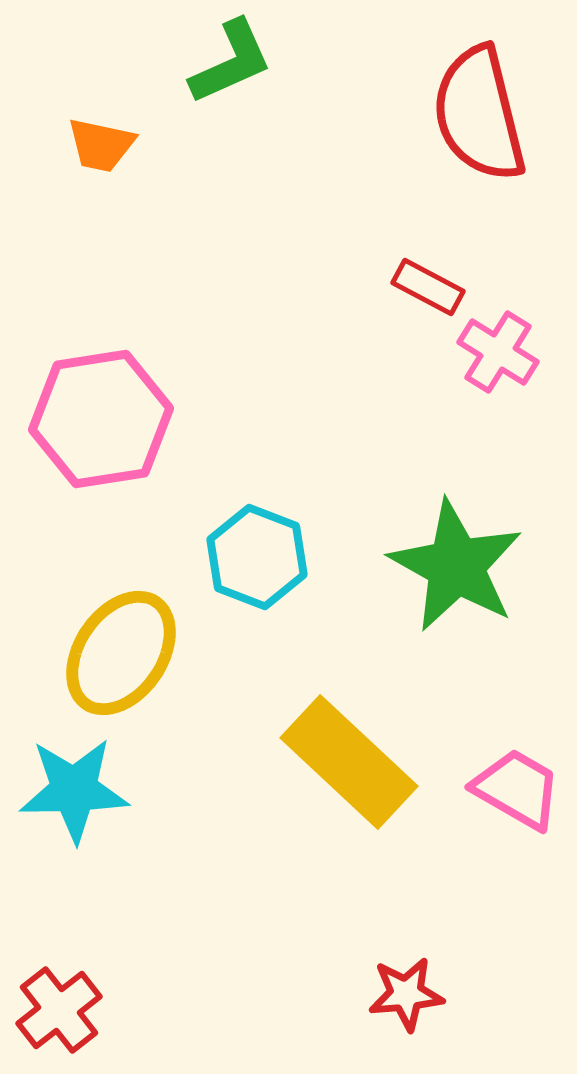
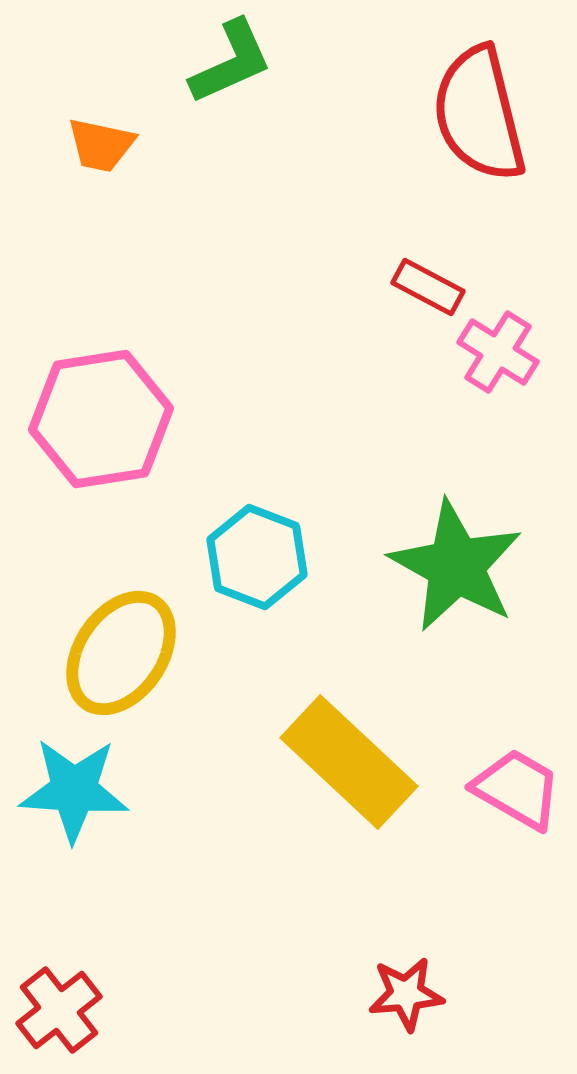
cyan star: rotated 5 degrees clockwise
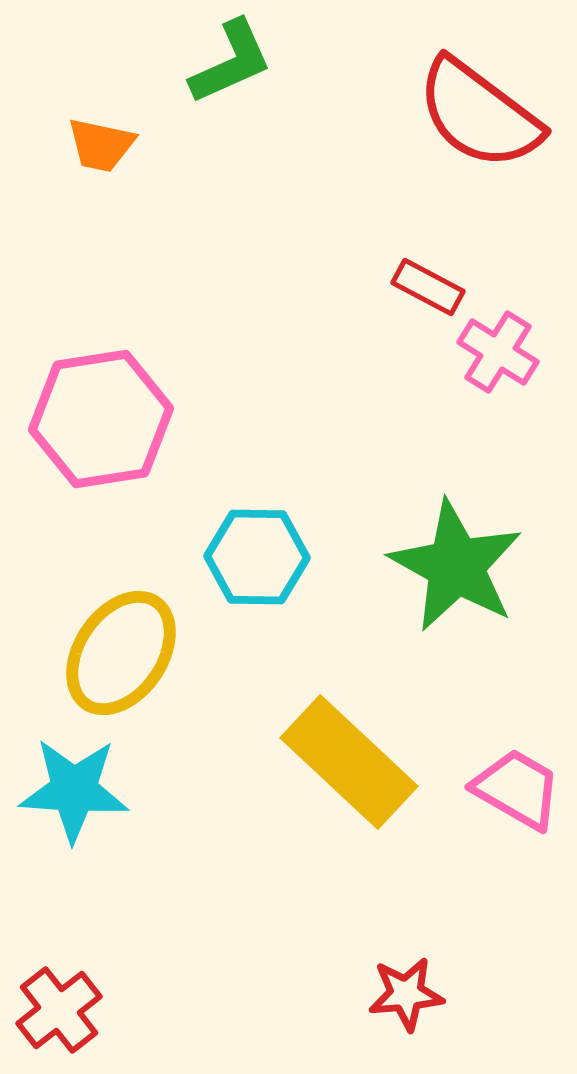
red semicircle: rotated 39 degrees counterclockwise
cyan hexagon: rotated 20 degrees counterclockwise
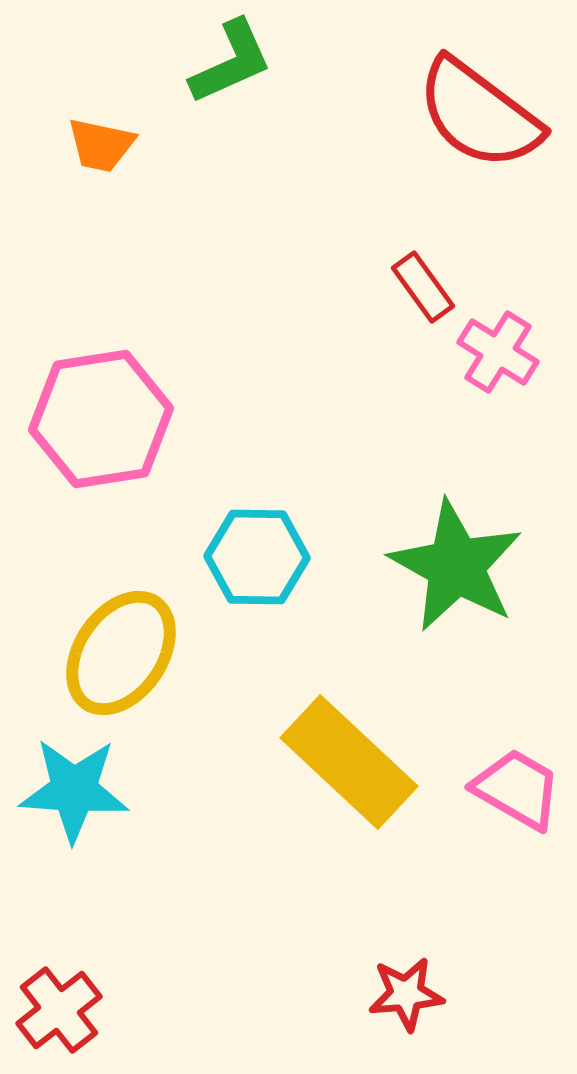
red rectangle: moved 5 px left; rotated 26 degrees clockwise
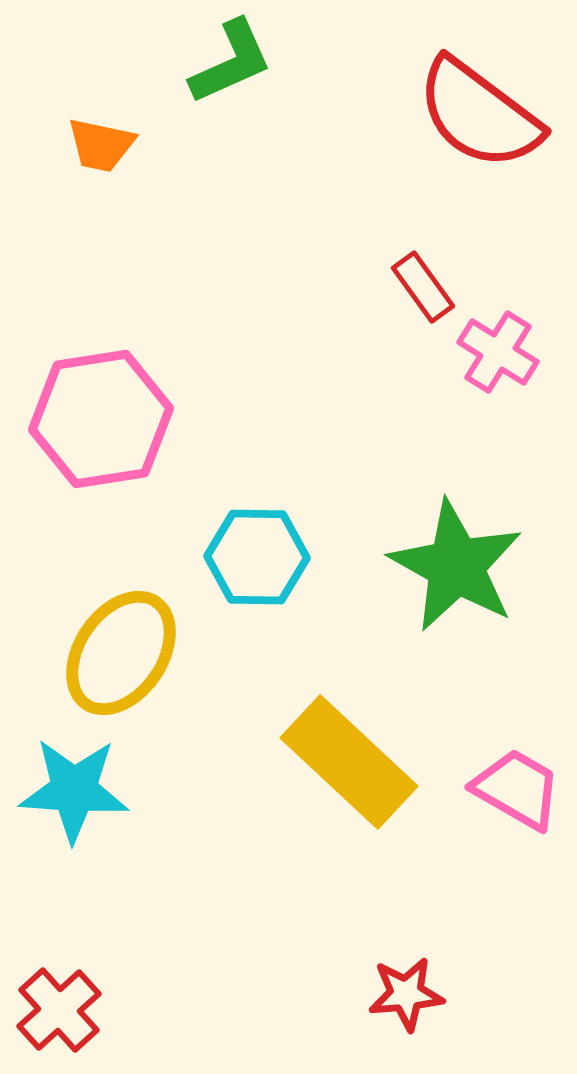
red cross: rotated 4 degrees counterclockwise
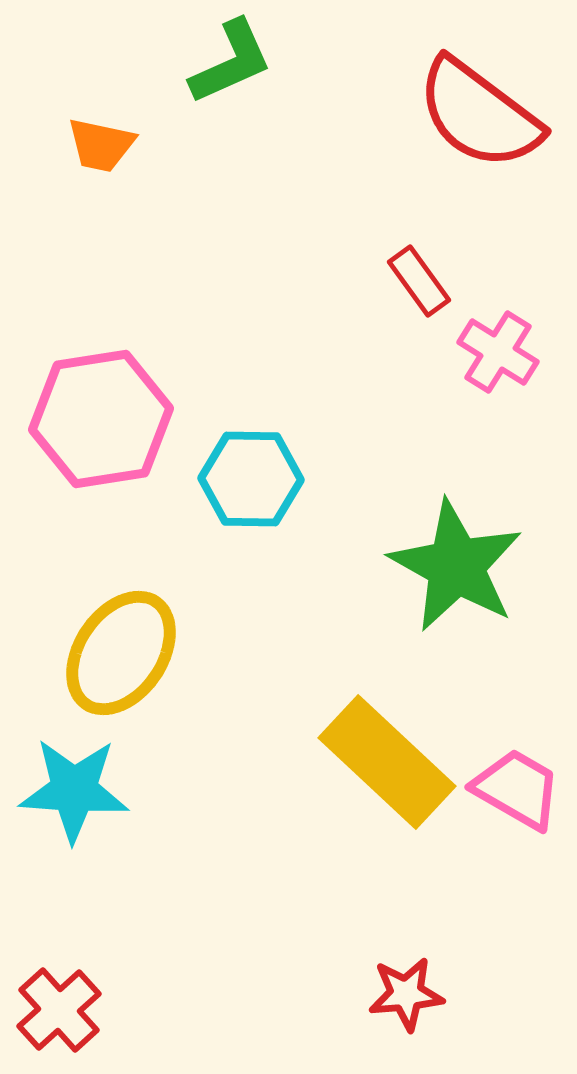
red rectangle: moved 4 px left, 6 px up
cyan hexagon: moved 6 px left, 78 px up
yellow rectangle: moved 38 px right
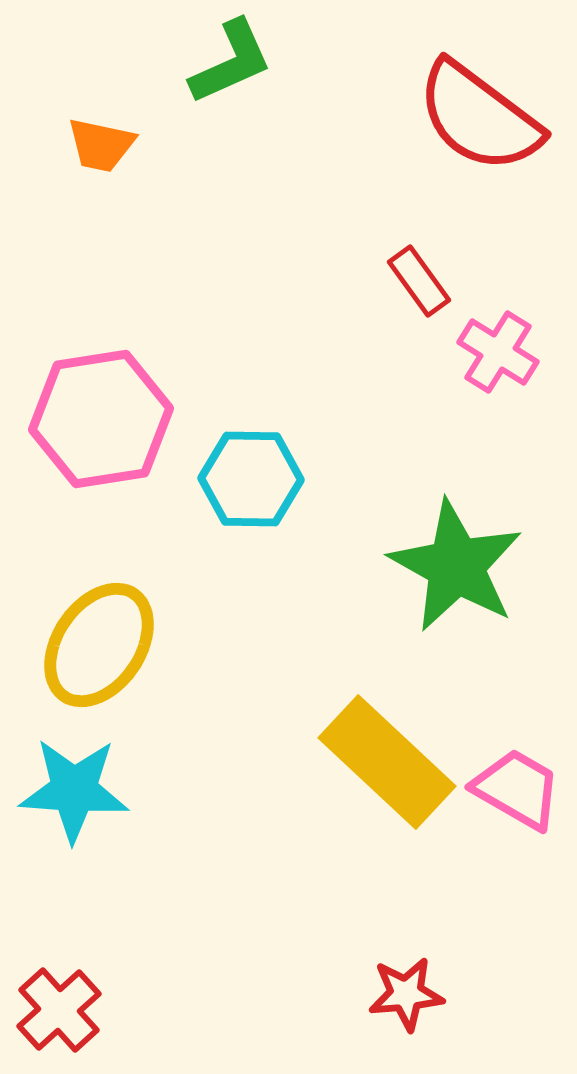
red semicircle: moved 3 px down
yellow ellipse: moved 22 px left, 8 px up
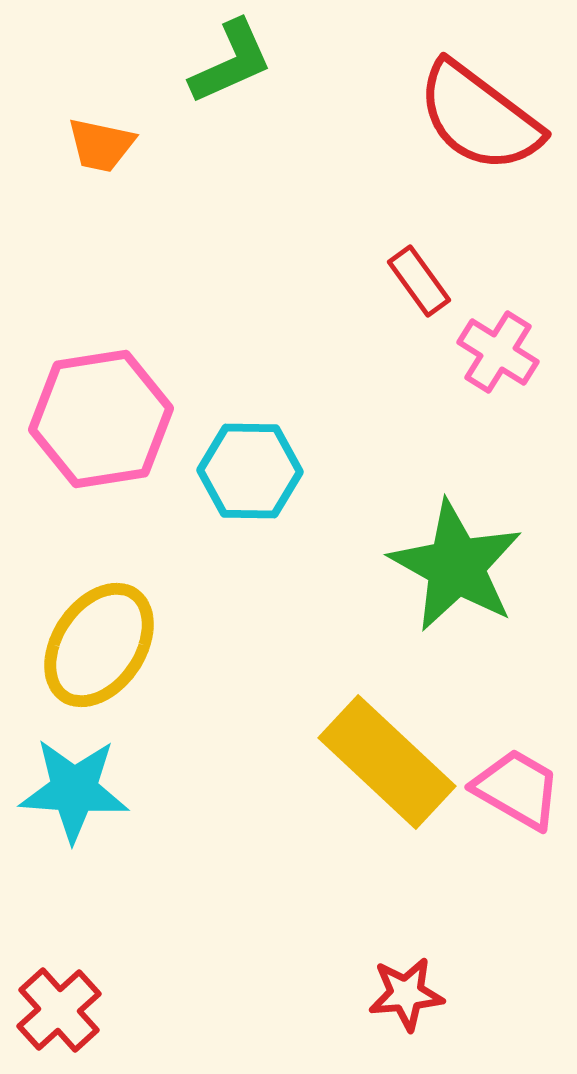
cyan hexagon: moved 1 px left, 8 px up
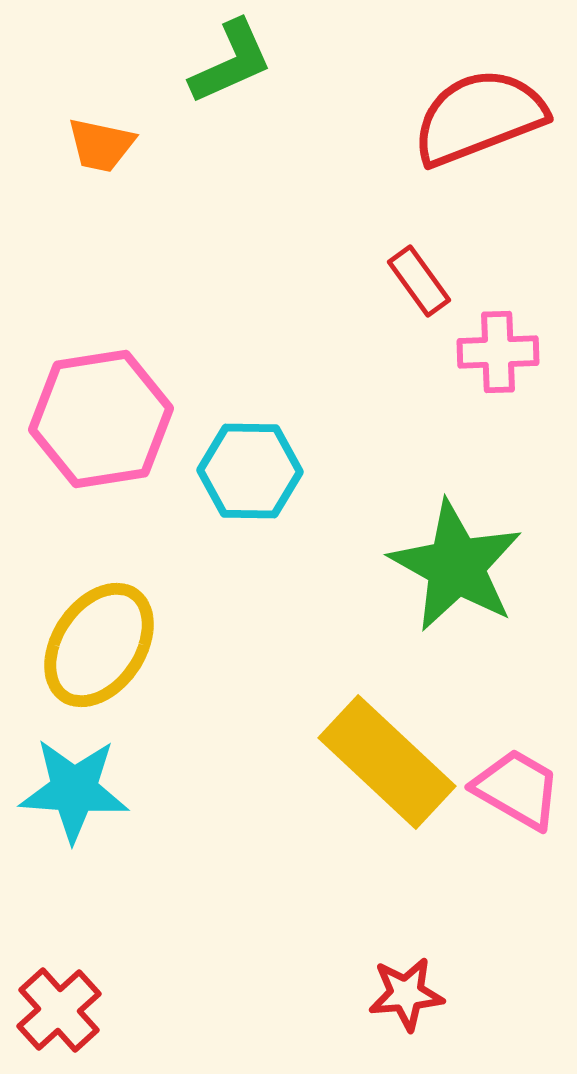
red semicircle: rotated 122 degrees clockwise
pink cross: rotated 34 degrees counterclockwise
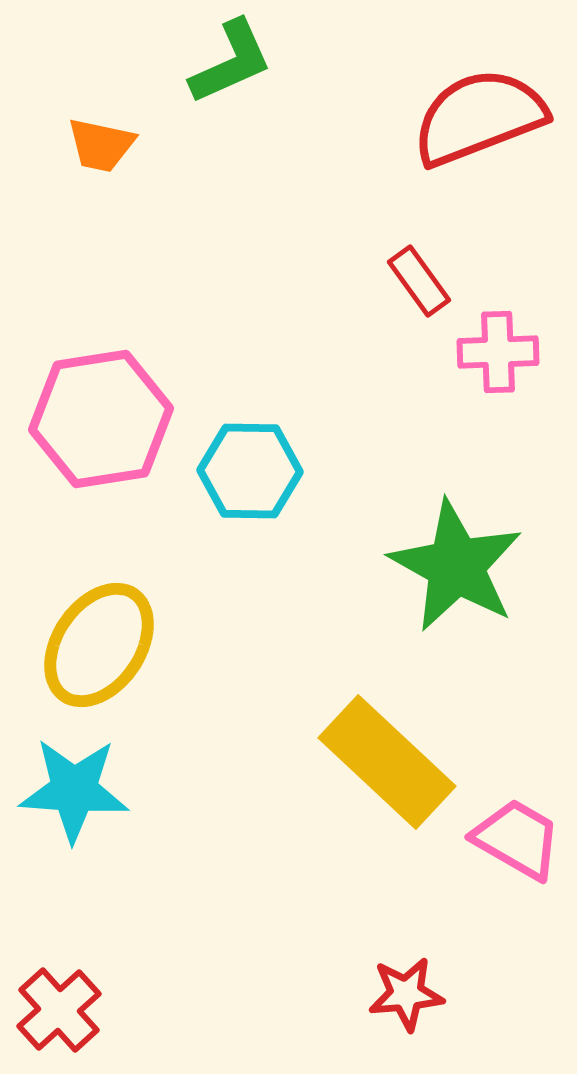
pink trapezoid: moved 50 px down
